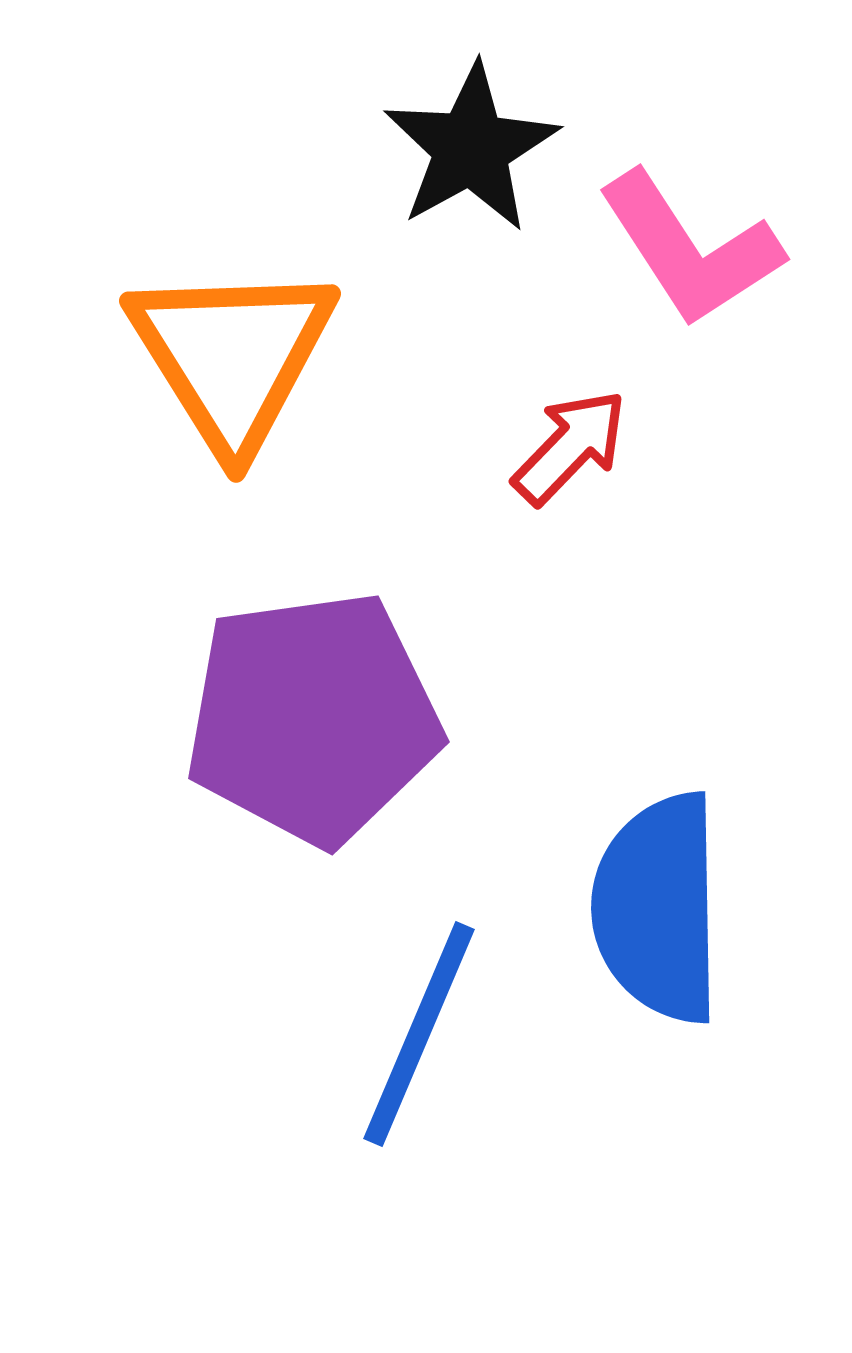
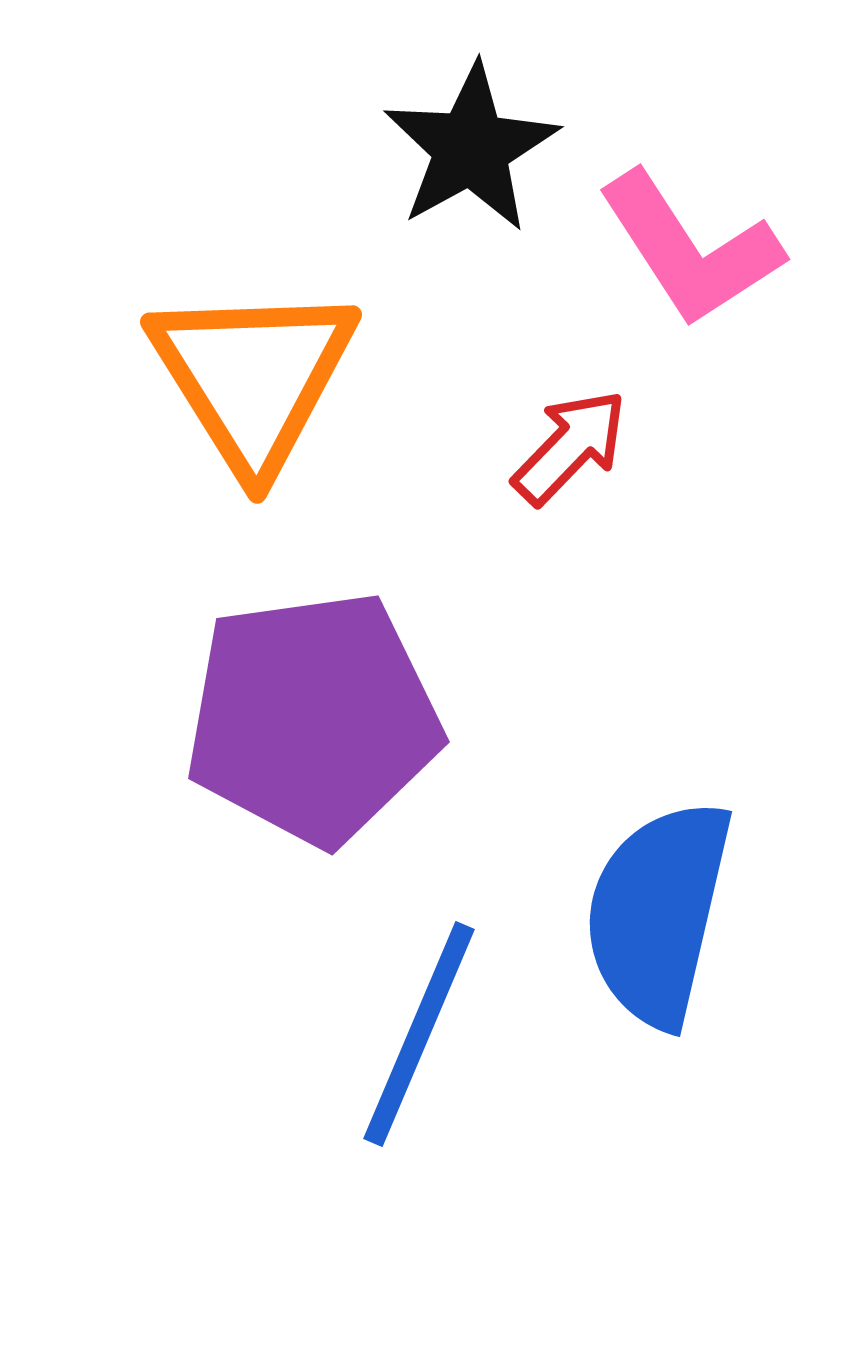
orange triangle: moved 21 px right, 21 px down
blue semicircle: moved 5 px down; rotated 14 degrees clockwise
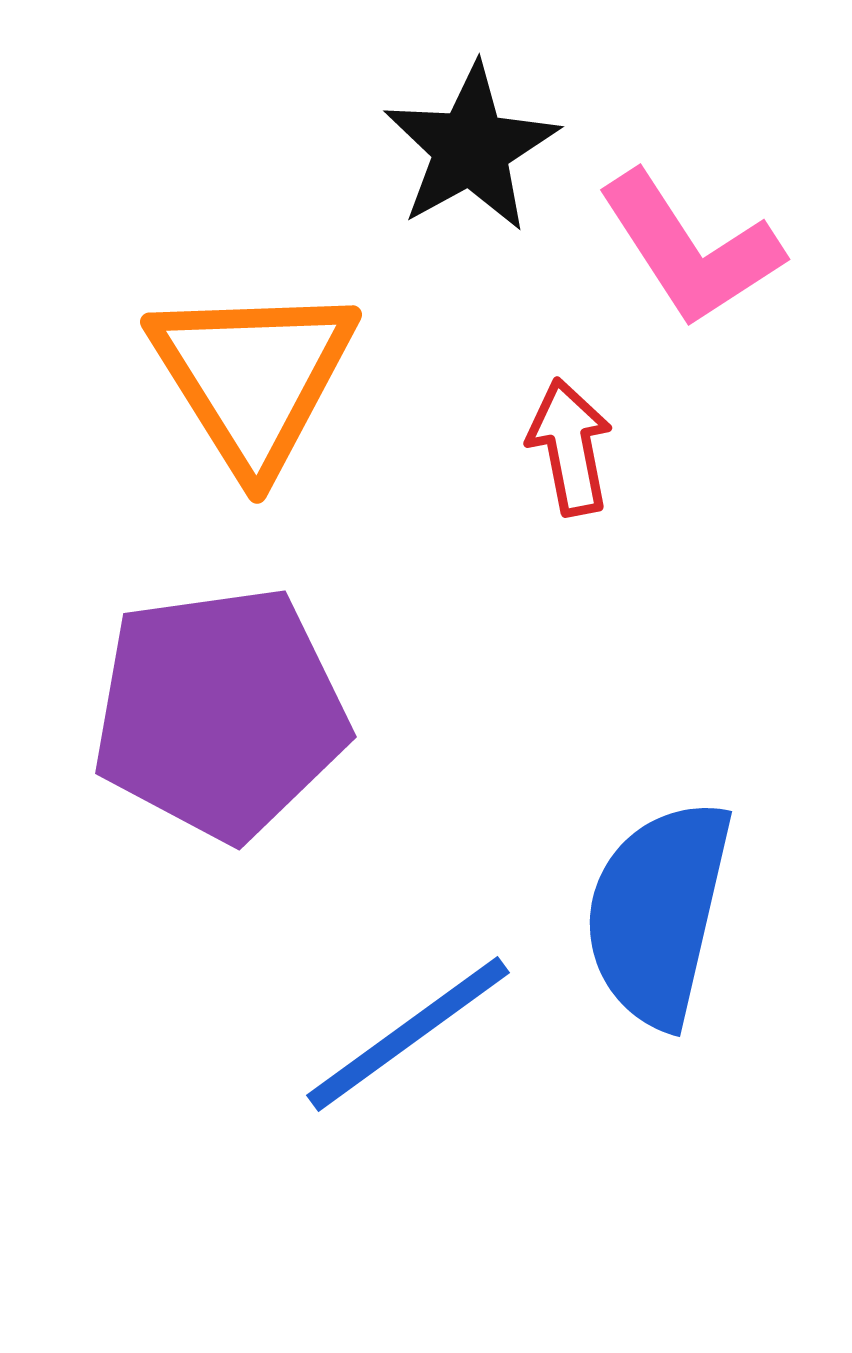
red arrow: rotated 55 degrees counterclockwise
purple pentagon: moved 93 px left, 5 px up
blue line: moved 11 px left; rotated 31 degrees clockwise
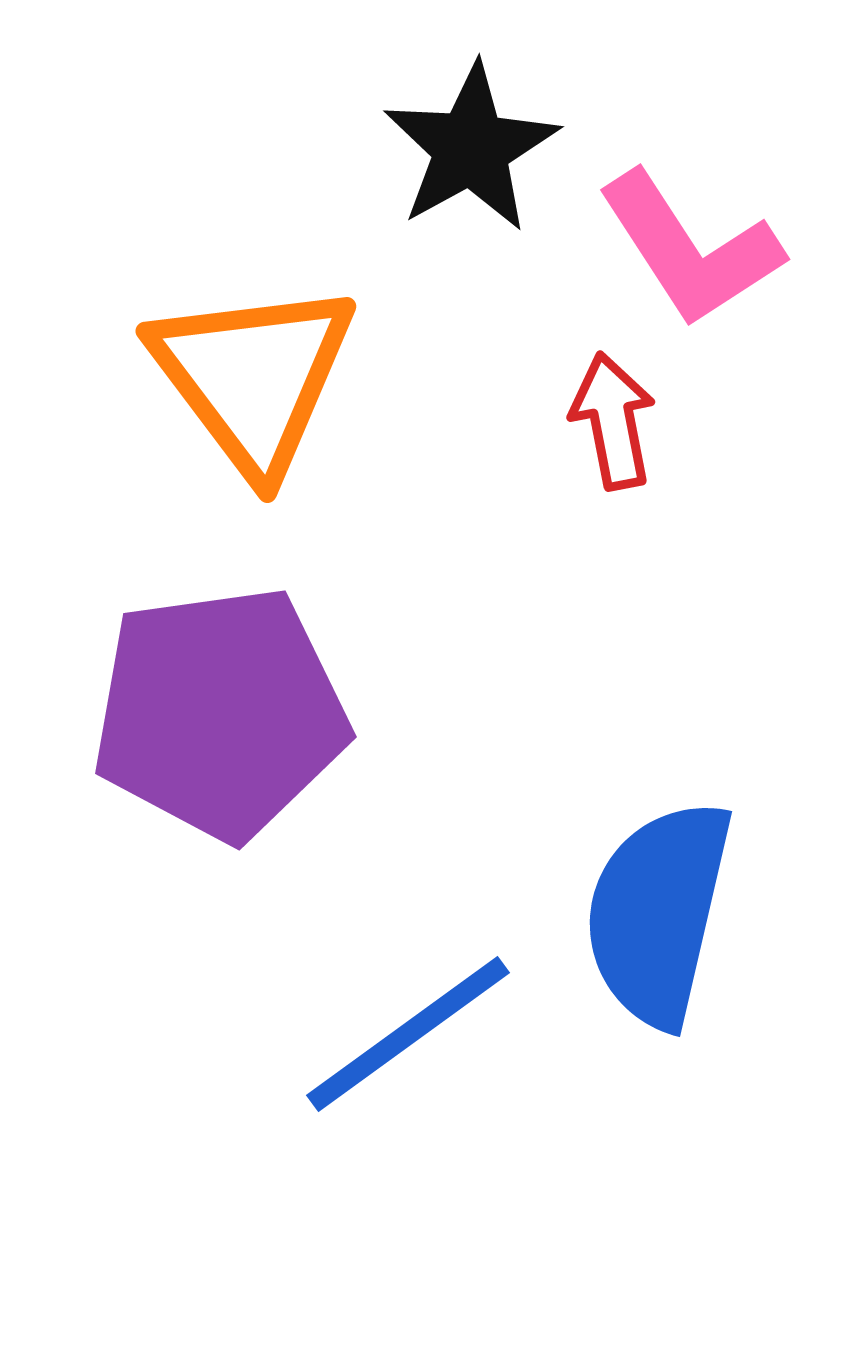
orange triangle: rotated 5 degrees counterclockwise
red arrow: moved 43 px right, 26 px up
